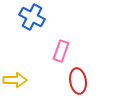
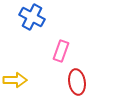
red ellipse: moved 1 px left, 1 px down
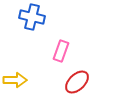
blue cross: rotated 15 degrees counterclockwise
red ellipse: rotated 55 degrees clockwise
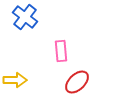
blue cross: moved 7 px left; rotated 25 degrees clockwise
pink rectangle: rotated 25 degrees counterclockwise
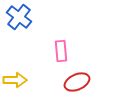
blue cross: moved 6 px left
red ellipse: rotated 20 degrees clockwise
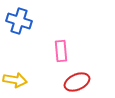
blue cross: moved 4 px down; rotated 20 degrees counterclockwise
yellow arrow: rotated 10 degrees clockwise
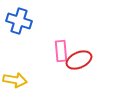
red ellipse: moved 2 px right, 22 px up
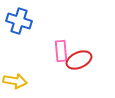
yellow arrow: moved 1 px down
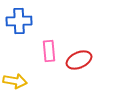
blue cross: rotated 20 degrees counterclockwise
pink rectangle: moved 12 px left
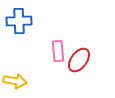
pink rectangle: moved 9 px right
red ellipse: rotated 30 degrees counterclockwise
